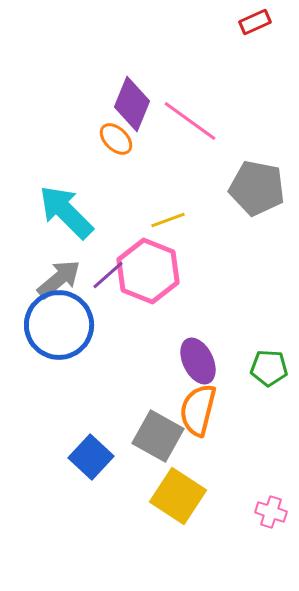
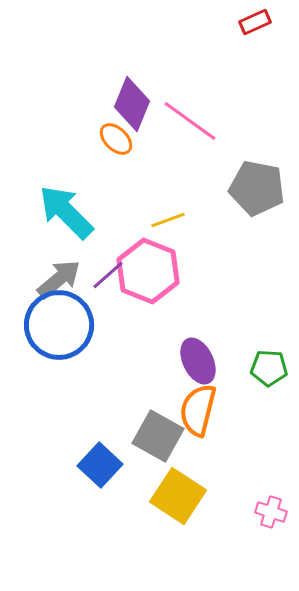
blue square: moved 9 px right, 8 px down
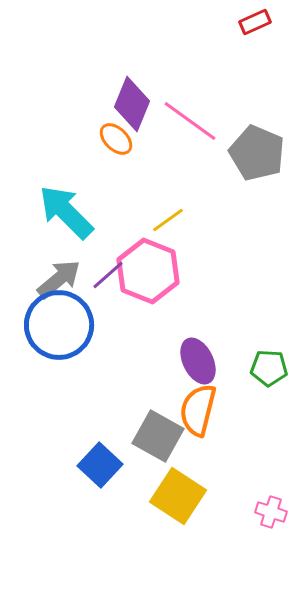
gray pentagon: moved 35 px up; rotated 12 degrees clockwise
yellow line: rotated 16 degrees counterclockwise
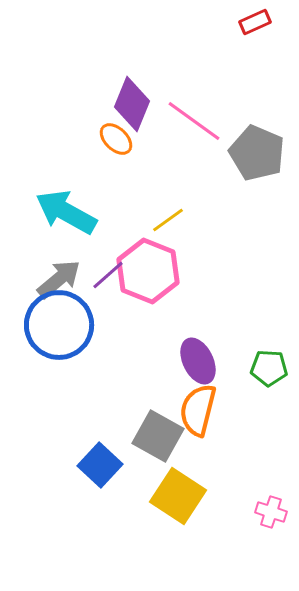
pink line: moved 4 px right
cyan arrow: rotated 16 degrees counterclockwise
